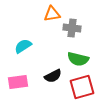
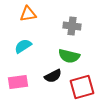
orange triangle: moved 24 px left
gray cross: moved 2 px up
green semicircle: moved 9 px left, 3 px up
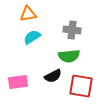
gray cross: moved 4 px down
cyan semicircle: moved 9 px right, 9 px up
green semicircle: rotated 20 degrees counterclockwise
red square: moved 1 px left, 1 px up; rotated 25 degrees clockwise
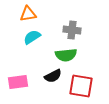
green semicircle: moved 3 px left, 1 px up
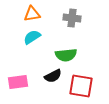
orange triangle: moved 4 px right
gray cross: moved 12 px up
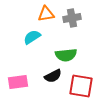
orange triangle: moved 14 px right
gray cross: rotated 18 degrees counterclockwise
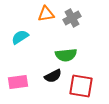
gray cross: rotated 18 degrees counterclockwise
cyan semicircle: moved 12 px left
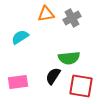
green semicircle: moved 3 px right, 3 px down
black semicircle: rotated 150 degrees clockwise
